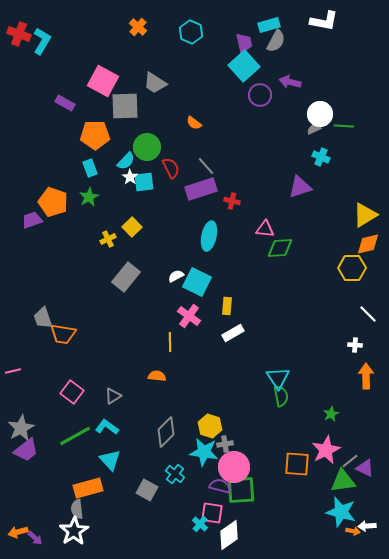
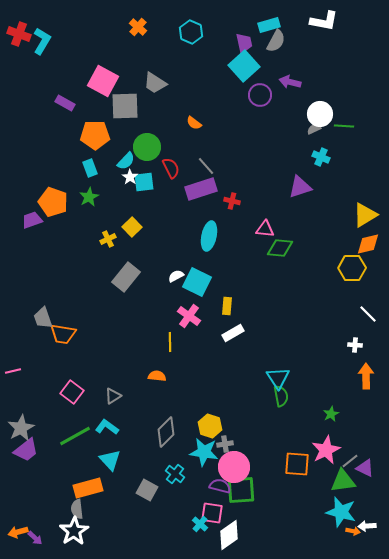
green diamond at (280, 248): rotated 8 degrees clockwise
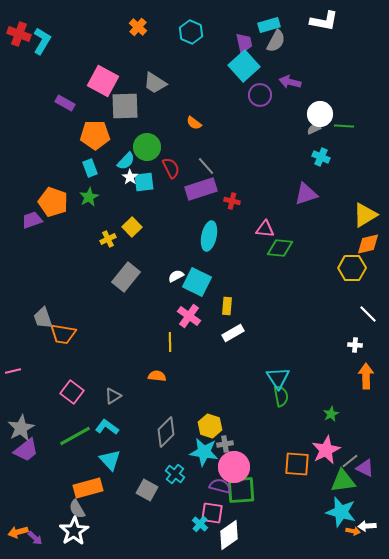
purple triangle at (300, 187): moved 6 px right, 7 px down
gray semicircle at (77, 509): rotated 24 degrees counterclockwise
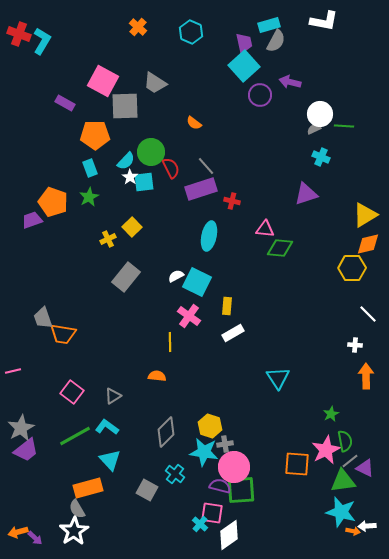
green circle at (147, 147): moved 4 px right, 5 px down
green semicircle at (281, 396): moved 64 px right, 45 px down
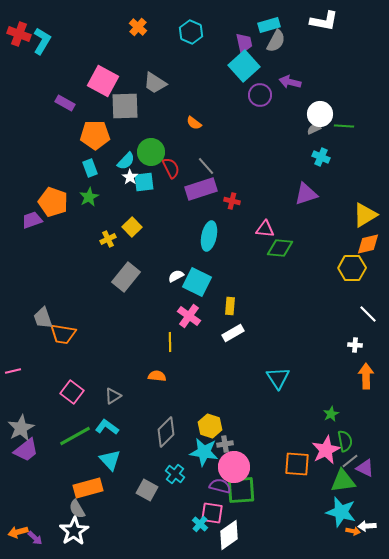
yellow rectangle at (227, 306): moved 3 px right
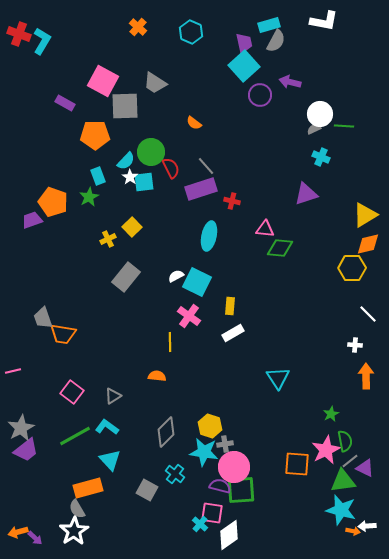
cyan rectangle at (90, 168): moved 8 px right, 8 px down
cyan star at (341, 512): moved 2 px up
